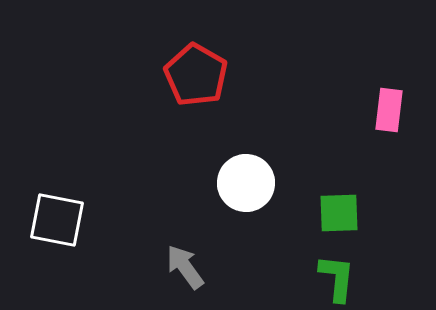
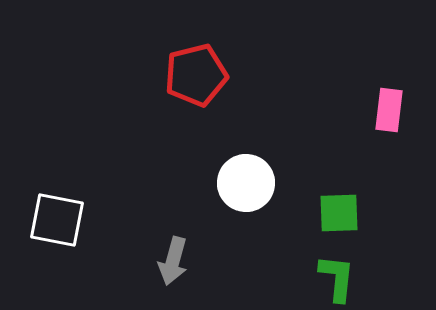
red pentagon: rotated 28 degrees clockwise
gray arrow: moved 12 px left, 6 px up; rotated 129 degrees counterclockwise
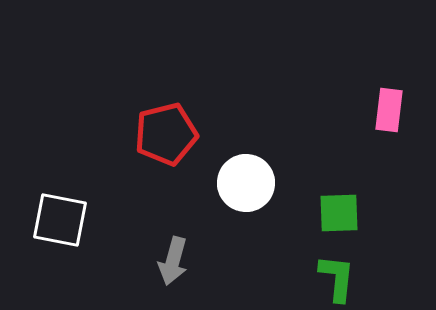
red pentagon: moved 30 px left, 59 px down
white square: moved 3 px right
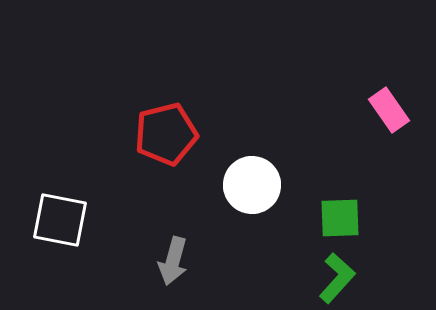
pink rectangle: rotated 42 degrees counterclockwise
white circle: moved 6 px right, 2 px down
green square: moved 1 px right, 5 px down
green L-shape: rotated 36 degrees clockwise
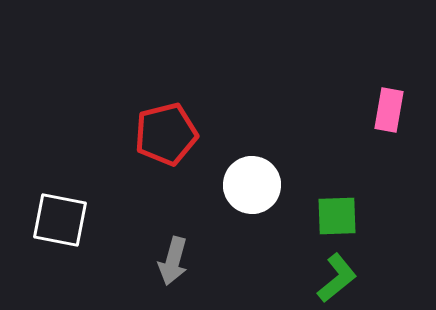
pink rectangle: rotated 45 degrees clockwise
green square: moved 3 px left, 2 px up
green L-shape: rotated 9 degrees clockwise
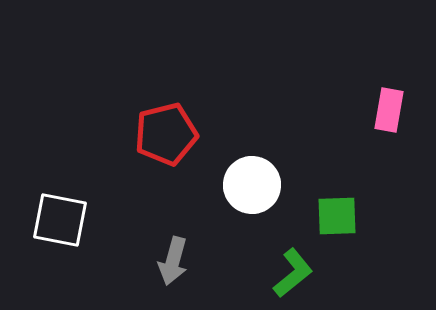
green L-shape: moved 44 px left, 5 px up
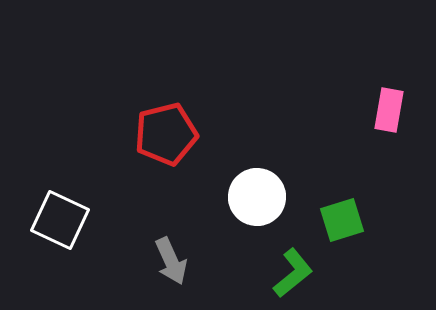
white circle: moved 5 px right, 12 px down
green square: moved 5 px right, 4 px down; rotated 15 degrees counterclockwise
white square: rotated 14 degrees clockwise
gray arrow: moved 2 px left; rotated 39 degrees counterclockwise
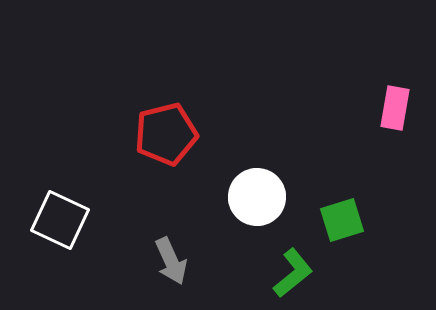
pink rectangle: moved 6 px right, 2 px up
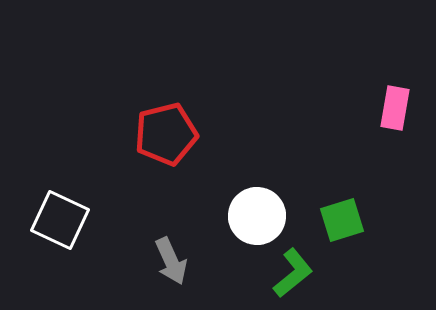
white circle: moved 19 px down
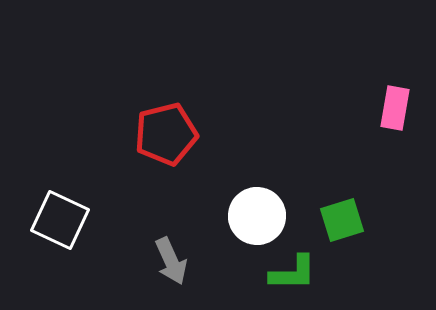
green L-shape: rotated 39 degrees clockwise
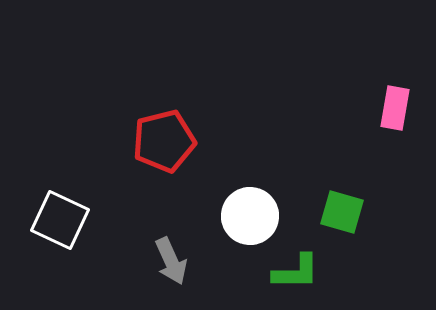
red pentagon: moved 2 px left, 7 px down
white circle: moved 7 px left
green square: moved 8 px up; rotated 33 degrees clockwise
green L-shape: moved 3 px right, 1 px up
